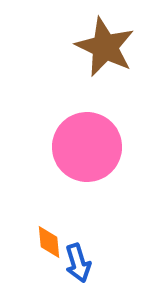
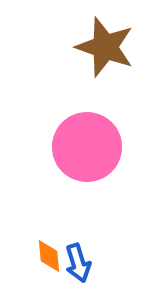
brown star: rotated 6 degrees counterclockwise
orange diamond: moved 14 px down
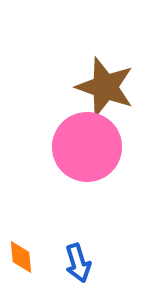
brown star: moved 40 px down
orange diamond: moved 28 px left, 1 px down
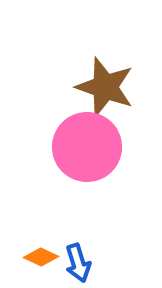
orange diamond: moved 20 px right; rotated 60 degrees counterclockwise
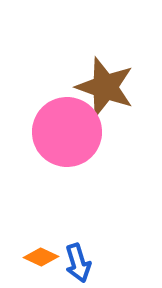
pink circle: moved 20 px left, 15 px up
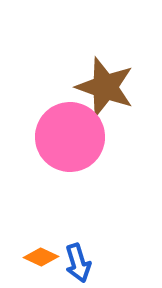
pink circle: moved 3 px right, 5 px down
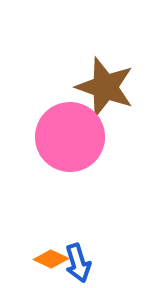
orange diamond: moved 10 px right, 2 px down
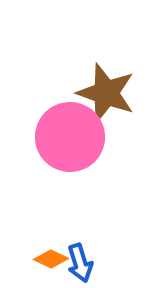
brown star: moved 1 px right, 6 px down
blue arrow: moved 2 px right
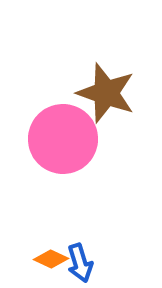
pink circle: moved 7 px left, 2 px down
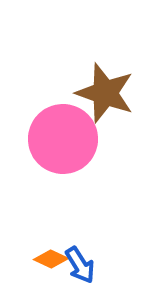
brown star: moved 1 px left
blue arrow: moved 2 px down; rotated 15 degrees counterclockwise
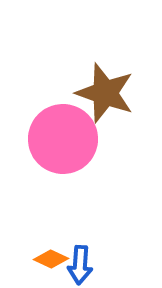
blue arrow: rotated 36 degrees clockwise
